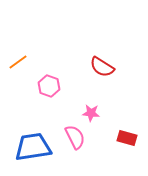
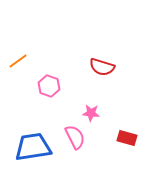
orange line: moved 1 px up
red semicircle: rotated 15 degrees counterclockwise
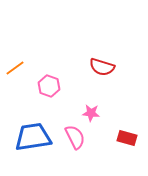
orange line: moved 3 px left, 7 px down
blue trapezoid: moved 10 px up
